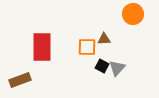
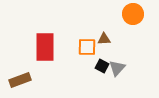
red rectangle: moved 3 px right
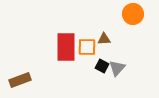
red rectangle: moved 21 px right
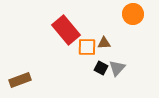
brown triangle: moved 4 px down
red rectangle: moved 17 px up; rotated 40 degrees counterclockwise
black square: moved 1 px left, 2 px down
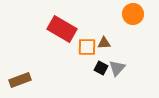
red rectangle: moved 4 px left, 1 px up; rotated 20 degrees counterclockwise
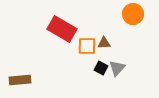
orange square: moved 1 px up
brown rectangle: rotated 15 degrees clockwise
